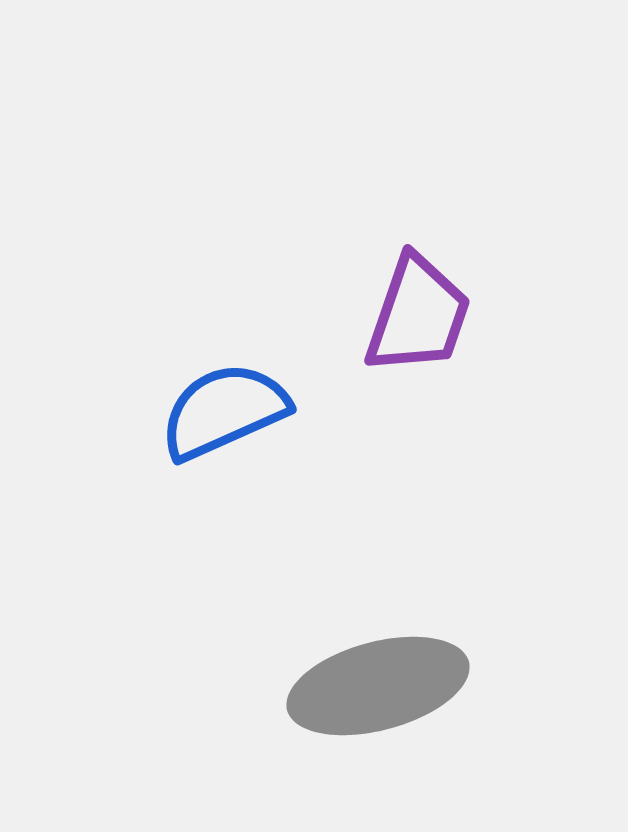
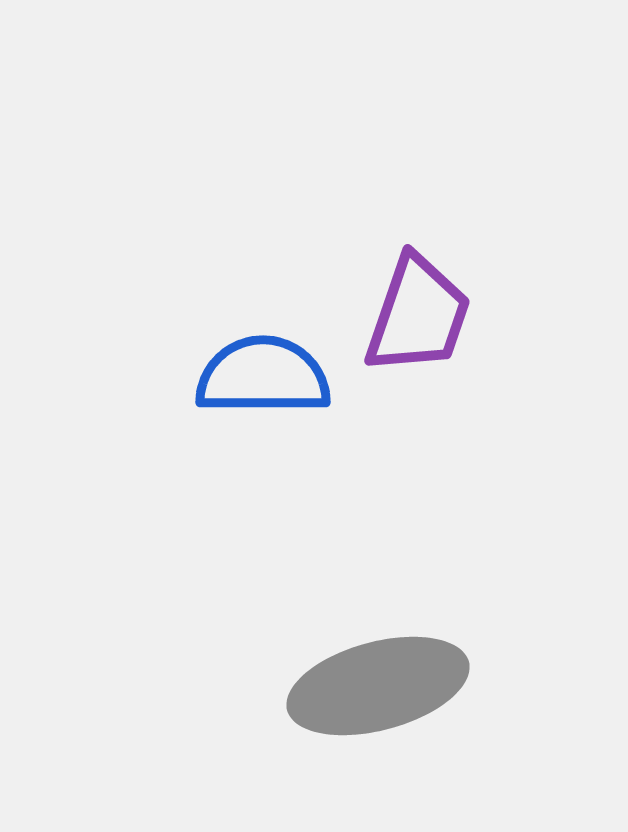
blue semicircle: moved 39 px right, 35 px up; rotated 24 degrees clockwise
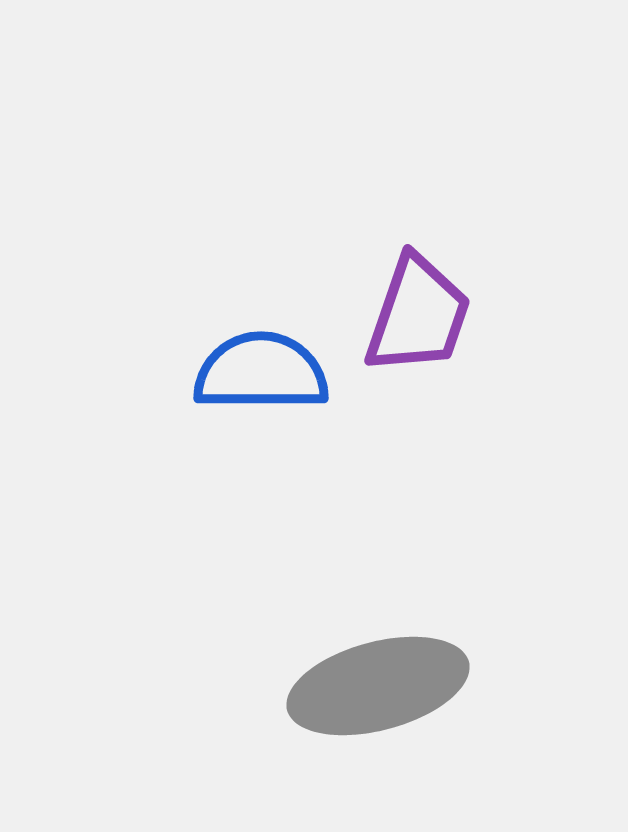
blue semicircle: moved 2 px left, 4 px up
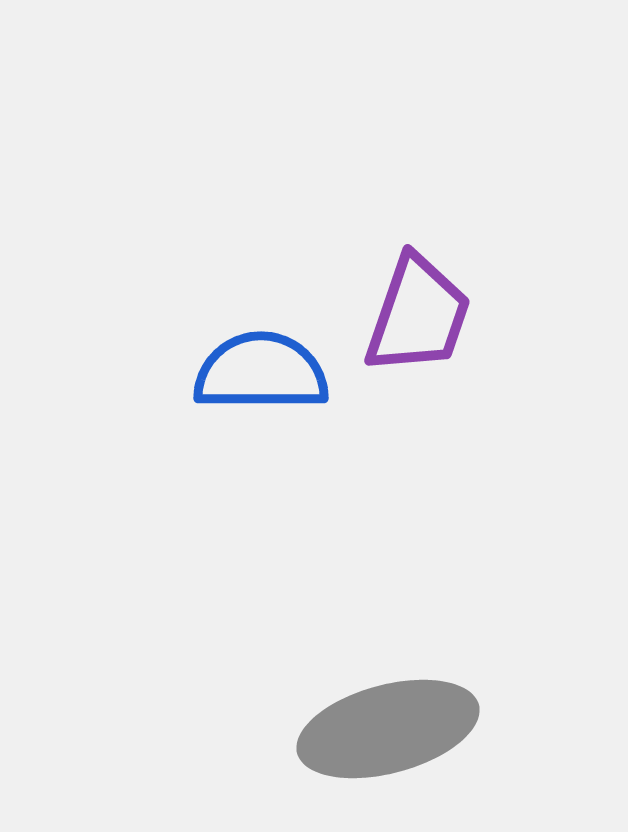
gray ellipse: moved 10 px right, 43 px down
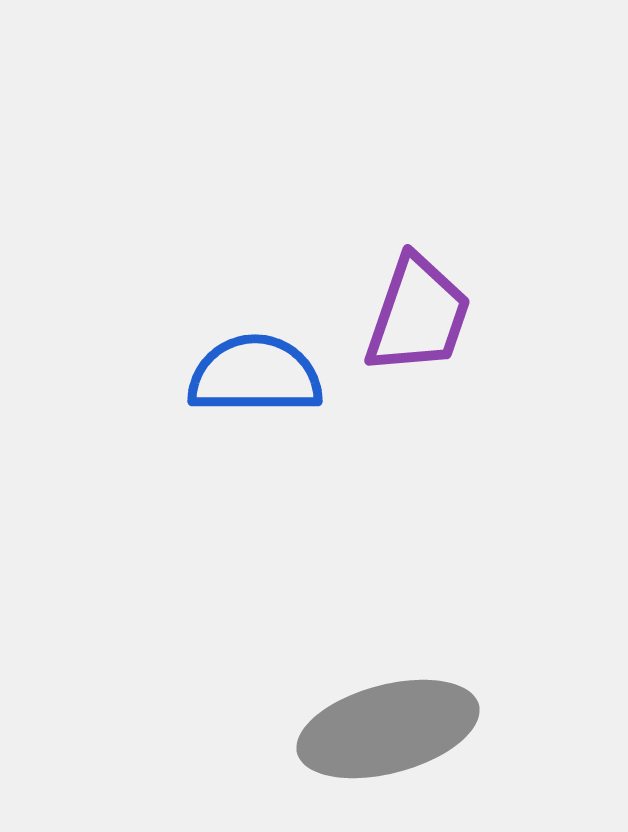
blue semicircle: moved 6 px left, 3 px down
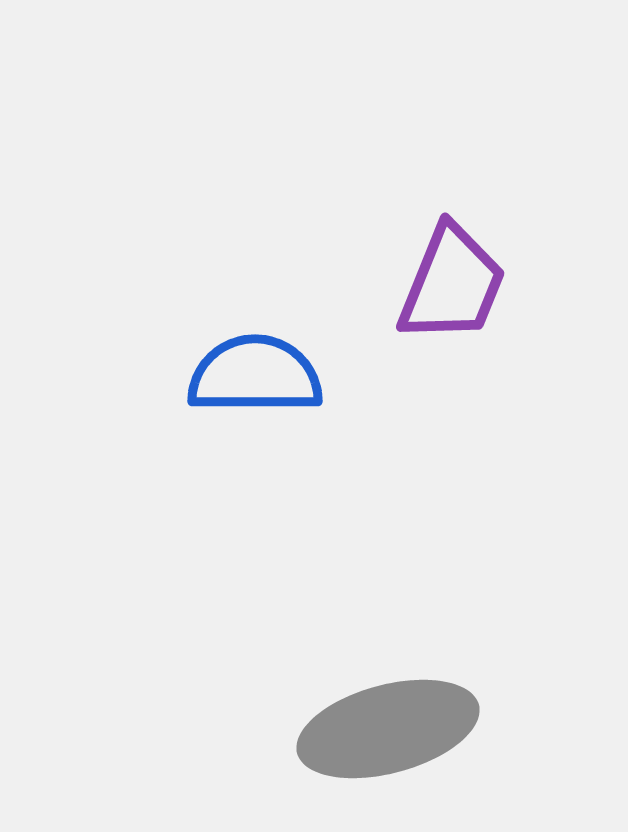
purple trapezoid: moved 34 px right, 31 px up; rotated 3 degrees clockwise
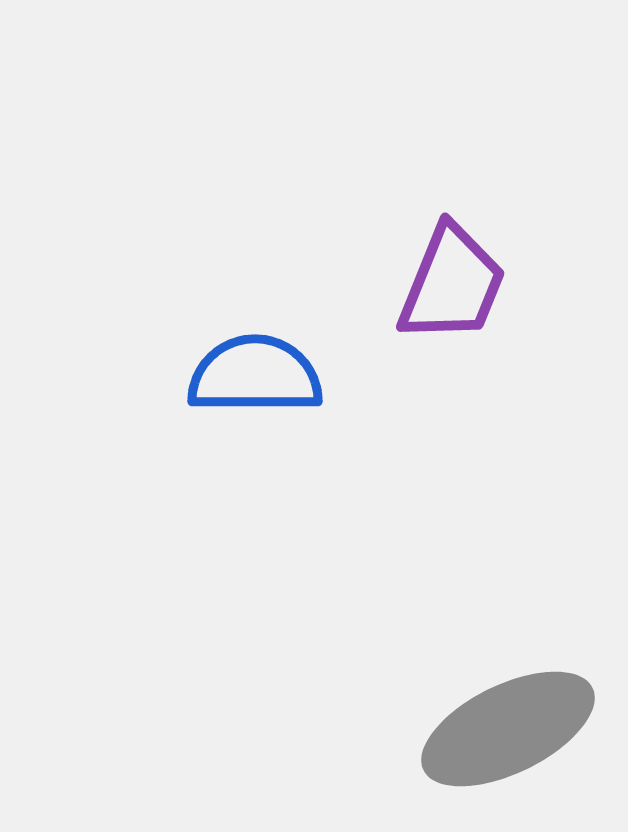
gray ellipse: moved 120 px right; rotated 11 degrees counterclockwise
